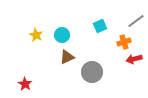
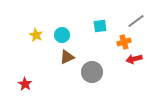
cyan square: rotated 16 degrees clockwise
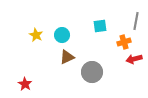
gray line: rotated 42 degrees counterclockwise
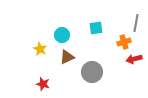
gray line: moved 2 px down
cyan square: moved 4 px left, 2 px down
yellow star: moved 4 px right, 14 px down
red star: moved 18 px right; rotated 16 degrees counterclockwise
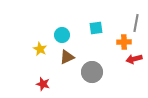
orange cross: rotated 16 degrees clockwise
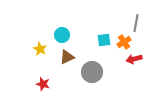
cyan square: moved 8 px right, 12 px down
orange cross: rotated 32 degrees counterclockwise
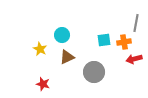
orange cross: rotated 24 degrees clockwise
gray circle: moved 2 px right
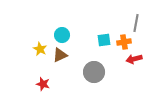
brown triangle: moved 7 px left, 2 px up
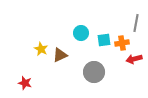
cyan circle: moved 19 px right, 2 px up
orange cross: moved 2 px left, 1 px down
yellow star: moved 1 px right
red star: moved 18 px left, 1 px up
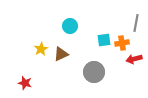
cyan circle: moved 11 px left, 7 px up
yellow star: rotated 16 degrees clockwise
brown triangle: moved 1 px right, 1 px up
